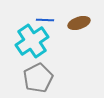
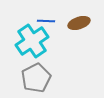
blue line: moved 1 px right, 1 px down
gray pentagon: moved 2 px left
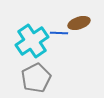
blue line: moved 13 px right, 12 px down
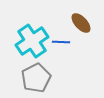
brown ellipse: moved 2 px right; rotated 65 degrees clockwise
blue line: moved 2 px right, 9 px down
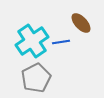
blue line: rotated 12 degrees counterclockwise
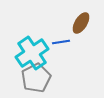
brown ellipse: rotated 75 degrees clockwise
cyan cross: moved 12 px down
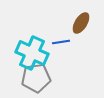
cyan cross: rotated 32 degrees counterclockwise
gray pentagon: rotated 20 degrees clockwise
